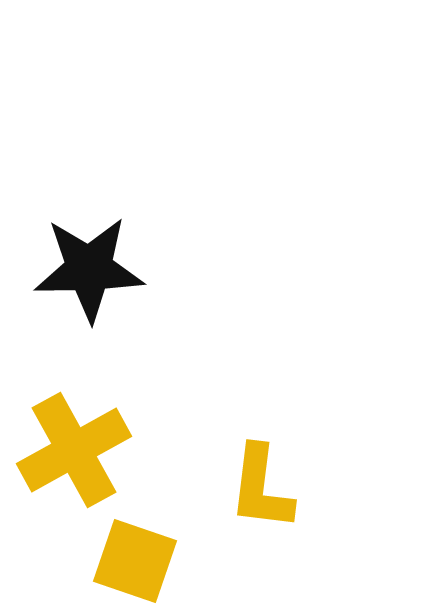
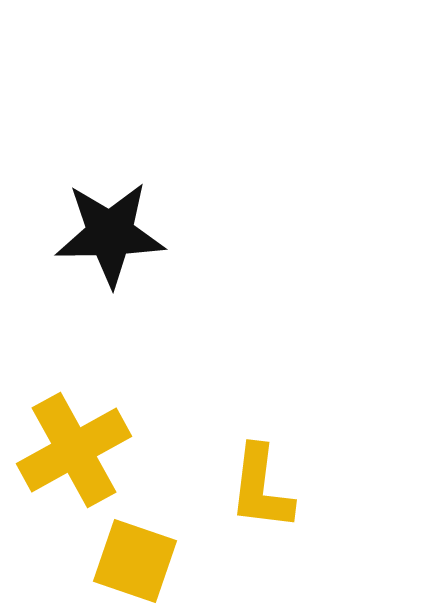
black star: moved 21 px right, 35 px up
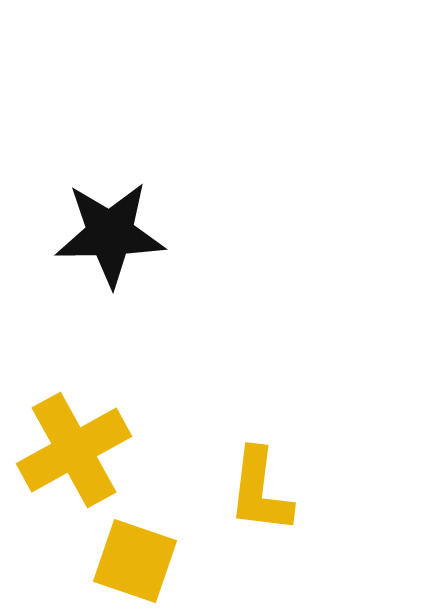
yellow L-shape: moved 1 px left, 3 px down
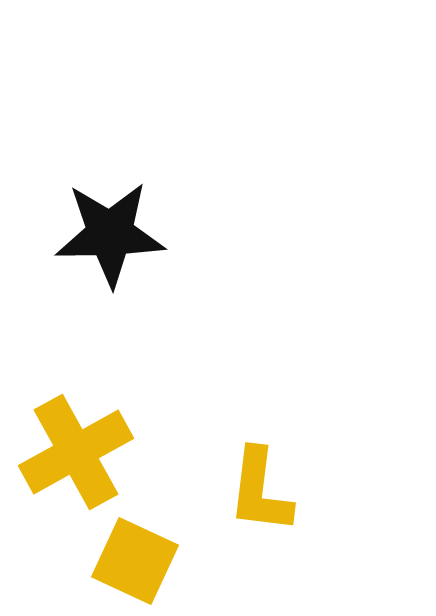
yellow cross: moved 2 px right, 2 px down
yellow square: rotated 6 degrees clockwise
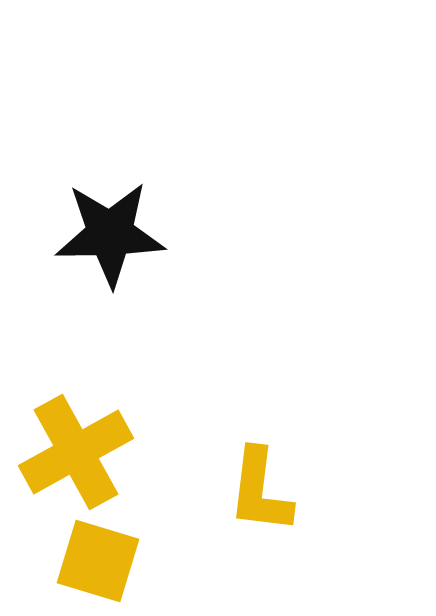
yellow square: moved 37 px left; rotated 8 degrees counterclockwise
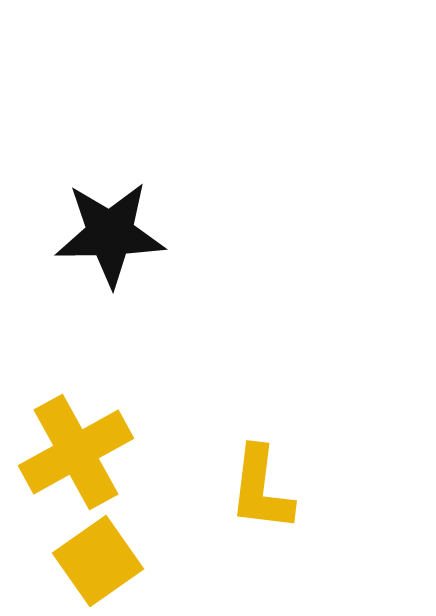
yellow L-shape: moved 1 px right, 2 px up
yellow square: rotated 38 degrees clockwise
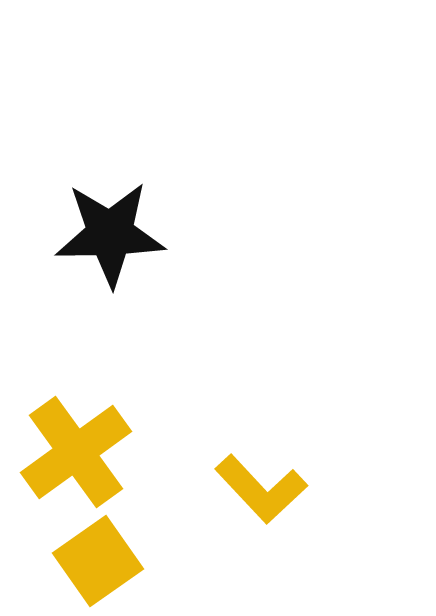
yellow cross: rotated 7 degrees counterclockwise
yellow L-shape: rotated 50 degrees counterclockwise
